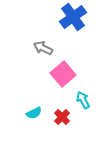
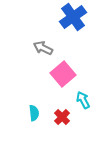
cyan semicircle: rotated 70 degrees counterclockwise
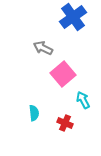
red cross: moved 3 px right, 6 px down; rotated 21 degrees counterclockwise
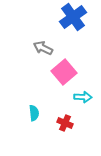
pink square: moved 1 px right, 2 px up
cyan arrow: moved 3 px up; rotated 120 degrees clockwise
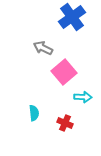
blue cross: moved 1 px left
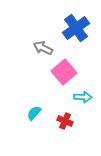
blue cross: moved 4 px right, 11 px down
cyan semicircle: rotated 133 degrees counterclockwise
red cross: moved 2 px up
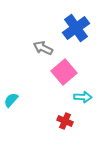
cyan semicircle: moved 23 px left, 13 px up
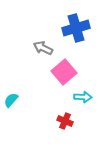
blue cross: rotated 20 degrees clockwise
